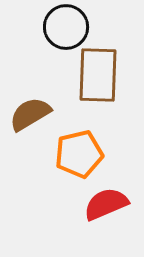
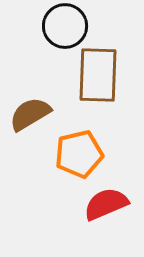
black circle: moved 1 px left, 1 px up
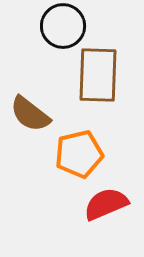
black circle: moved 2 px left
brown semicircle: rotated 111 degrees counterclockwise
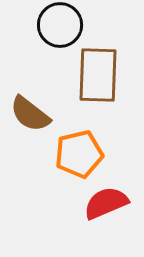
black circle: moved 3 px left, 1 px up
red semicircle: moved 1 px up
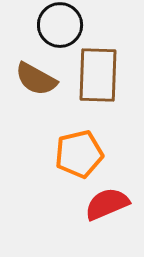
brown semicircle: moved 6 px right, 35 px up; rotated 9 degrees counterclockwise
red semicircle: moved 1 px right, 1 px down
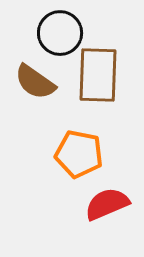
black circle: moved 8 px down
brown semicircle: moved 1 px left, 3 px down; rotated 6 degrees clockwise
orange pentagon: rotated 24 degrees clockwise
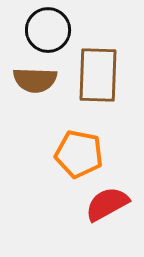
black circle: moved 12 px left, 3 px up
brown semicircle: moved 2 px up; rotated 33 degrees counterclockwise
red semicircle: rotated 6 degrees counterclockwise
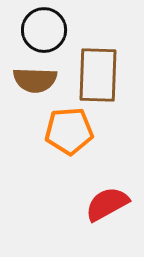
black circle: moved 4 px left
orange pentagon: moved 10 px left, 23 px up; rotated 15 degrees counterclockwise
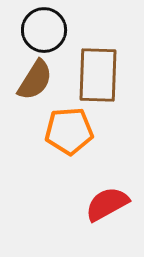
brown semicircle: rotated 60 degrees counterclockwise
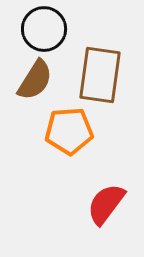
black circle: moved 1 px up
brown rectangle: moved 2 px right; rotated 6 degrees clockwise
red semicircle: moved 1 px left; rotated 24 degrees counterclockwise
